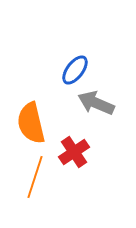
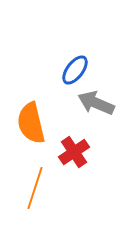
orange line: moved 11 px down
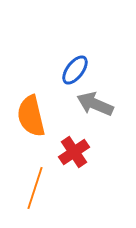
gray arrow: moved 1 px left, 1 px down
orange semicircle: moved 7 px up
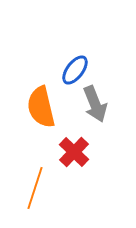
gray arrow: rotated 135 degrees counterclockwise
orange semicircle: moved 10 px right, 9 px up
red cross: rotated 12 degrees counterclockwise
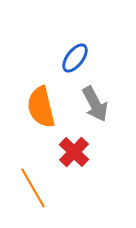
blue ellipse: moved 12 px up
gray arrow: rotated 6 degrees counterclockwise
orange line: moved 2 px left; rotated 48 degrees counterclockwise
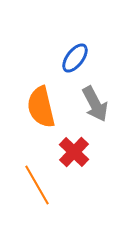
orange line: moved 4 px right, 3 px up
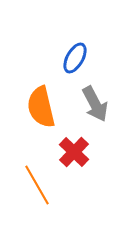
blue ellipse: rotated 8 degrees counterclockwise
